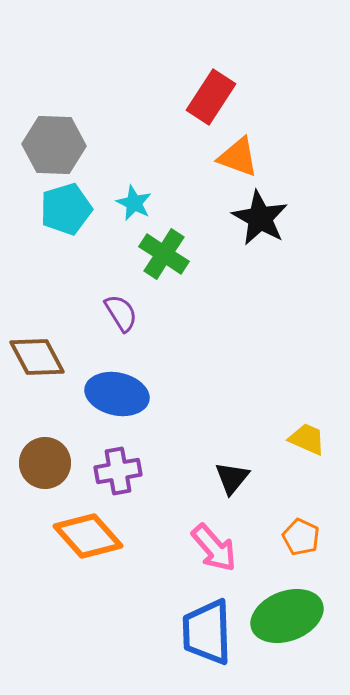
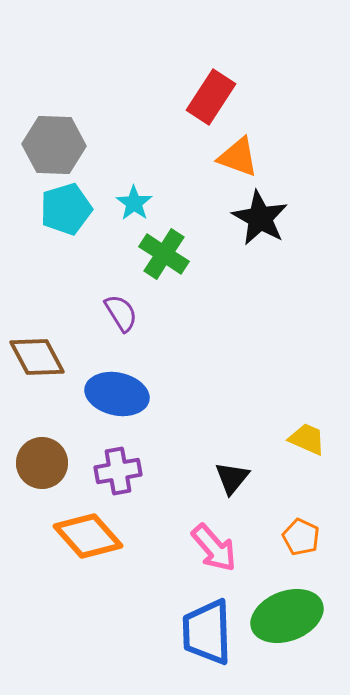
cyan star: rotated 9 degrees clockwise
brown circle: moved 3 px left
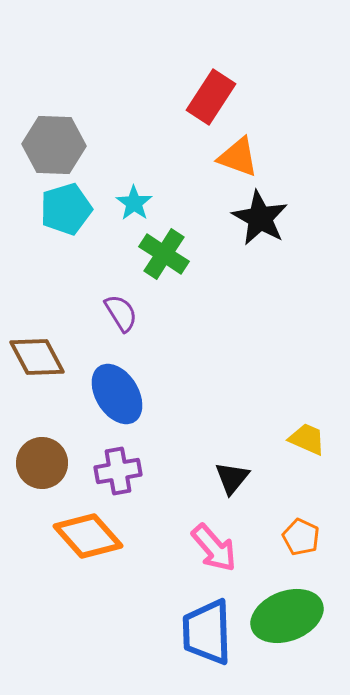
blue ellipse: rotated 46 degrees clockwise
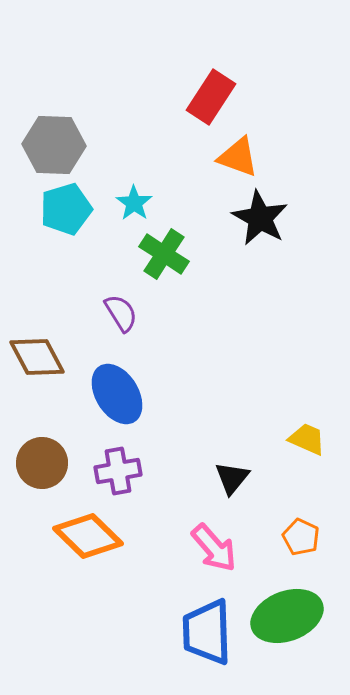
orange diamond: rotated 4 degrees counterclockwise
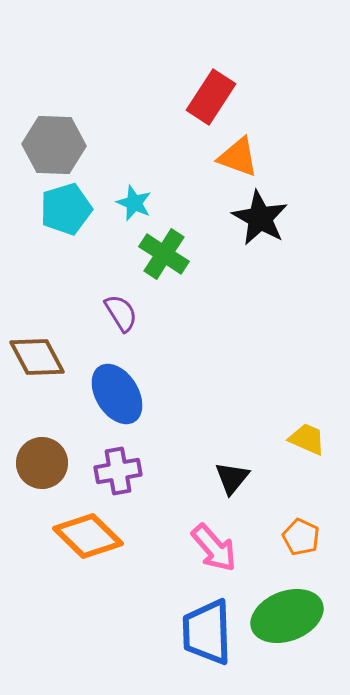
cyan star: rotated 12 degrees counterclockwise
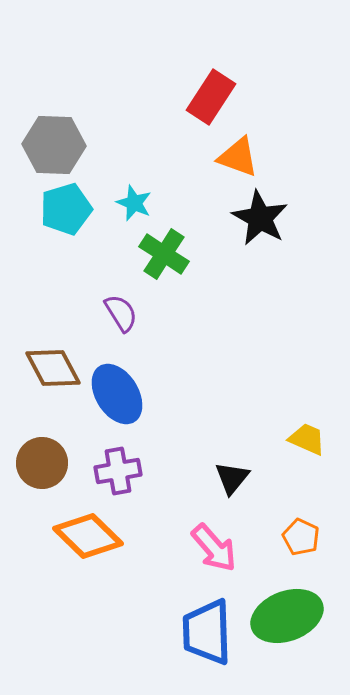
brown diamond: moved 16 px right, 11 px down
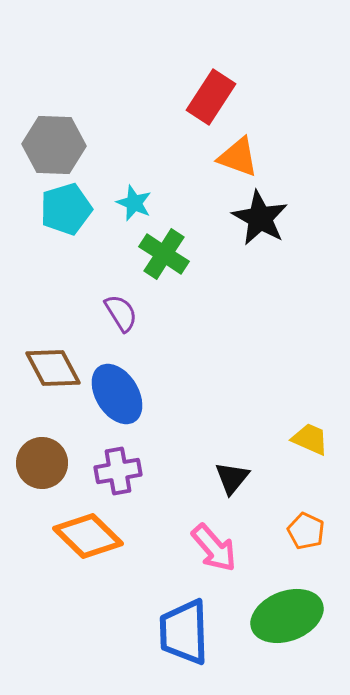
yellow trapezoid: moved 3 px right
orange pentagon: moved 5 px right, 6 px up
blue trapezoid: moved 23 px left
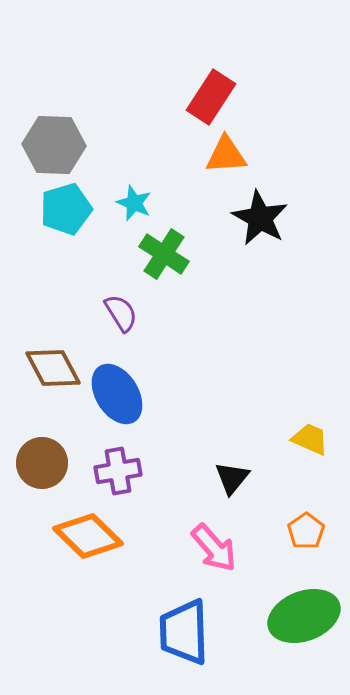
orange triangle: moved 12 px left, 2 px up; rotated 24 degrees counterclockwise
orange pentagon: rotated 12 degrees clockwise
green ellipse: moved 17 px right
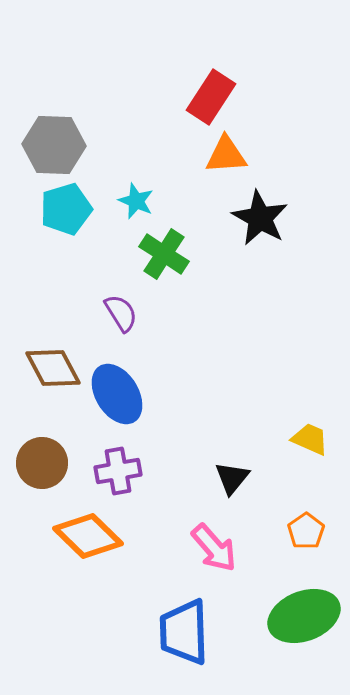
cyan star: moved 2 px right, 2 px up
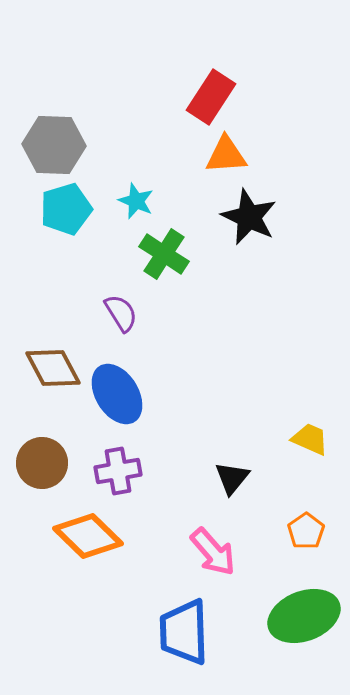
black star: moved 11 px left, 1 px up; rotated 4 degrees counterclockwise
pink arrow: moved 1 px left, 4 px down
